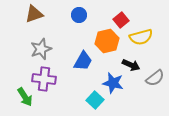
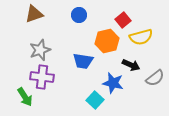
red square: moved 2 px right
gray star: moved 1 px left, 1 px down
blue trapezoid: rotated 70 degrees clockwise
purple cross: moved 2 px left, 2 px up
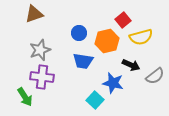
blue circle: moved 18 px down
gray semicircle: moved 2 px up
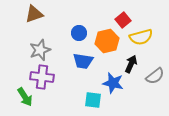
black arrow: moved 1 px up; rotated 90 degrees counterclockwise
cyan square: moved 2 px left; rotated 36 degrees counterclockwise
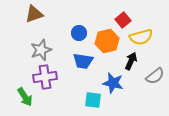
gray star: moved 1 px right
black arrow: moved 3 px up
purple cross: moved 3 px right; rotated 15 degrees counterclockwise
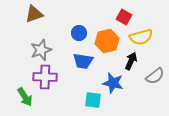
red square: moved 1 px right, 3 px up; rotated 21 degrees counterclockwise
purple cross: rotated 10 degrees clockwise
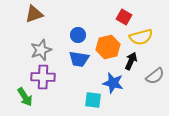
blue circle: moved 1 px left, 2 px down
orange hexagon: moved 1 px right, 6 px down
blue trapezoid: moved 4 px left, 2 px up
purple cross: moved 2 px left
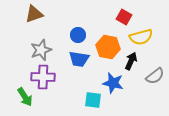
orange hexagon: rotated 25 degrees clockwise
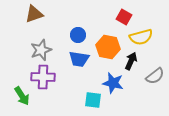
green arrow: moved 3 px left, 1 px up
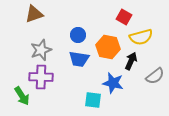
purple cross: moved 2 px left
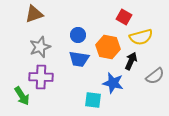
gray star: moved 1 px left, 3 px up
